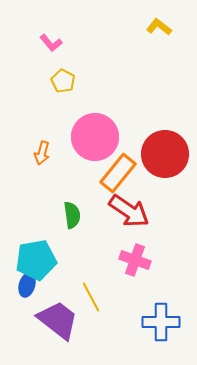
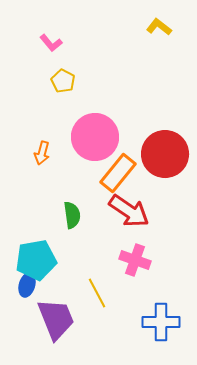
yellow line: moved 6 px right, 4 px up
purple trapezoid: moved 2 px left, 1 px up; rotated 30 degrees clockwise
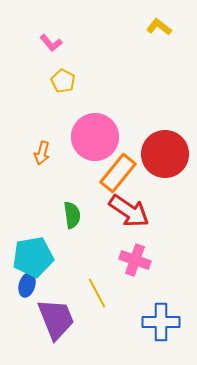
cyan pentagon: moved 3 px left, 3 px up
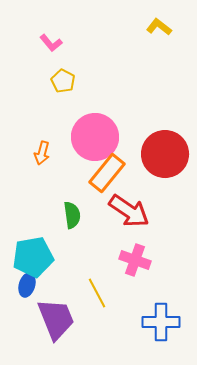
orange rectangle: moved 11 px left
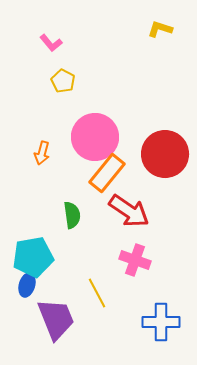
yellow L-shape: moved 1 px right, 2 px down; rotated 20 degrees counterclockwise
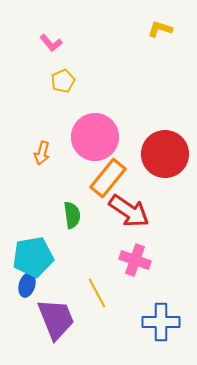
yellow pentagon: rotated 20 degrees clockwise
orange rectangle: moved 1 px right, 5 px down
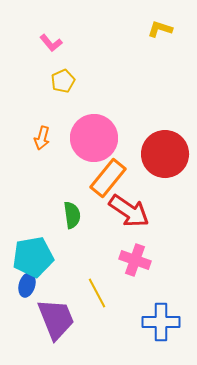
pink circle: moved 1 px left, 1 px down
orange arrow: moved 15 px up
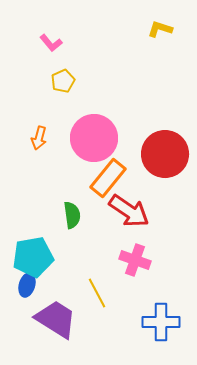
orange arrow: moved 3 px left
purple trapezoid: rotated 36 degrees counterclockwise
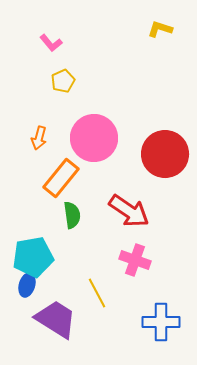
orange rectangle: moved 47 px left
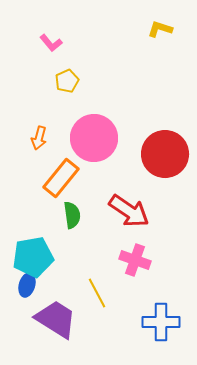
yellow pentagon: moved 4 px right
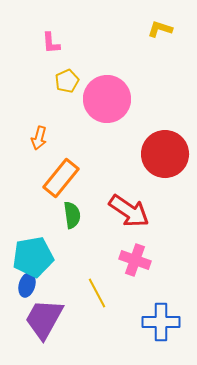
pink L-shape: rotated 35 degrees clockwise
pink circle: moved 13 px right, 39 px up
purple trapezoid: moved 12 px left; rotated 93 degrees counterclockwise
